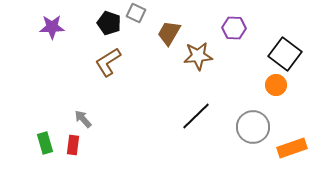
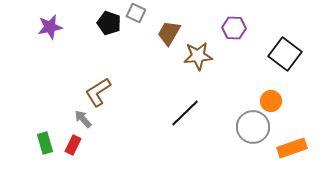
purple star: moved 2 px left; rotated 10 degrees counterclockwise
brown L-shape: moved 10 px left, 30 px down
orange circle: moved 5 px left, 16 px down
black line: moved 11 px left, 3 px up
red rectangle: rotated 18 degrees clockwise
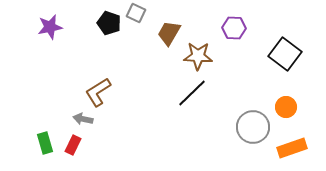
brown star: rotated 8 degrees clockwise
orange circle: moved 15 px right, 6 px down
black line: moved 7 px right, 20 px up
gray arrow: rotated 36 degrees counterclockwise
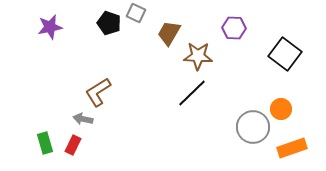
orange circle: moved 5 px left, 2 px down
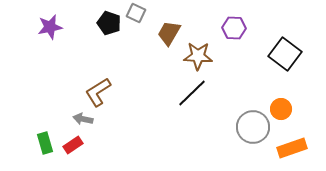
red rectangle: rotated 30 degrees clockwise
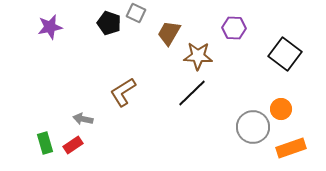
brown L-shape: moved 25 px right
orange rectangle: moved 1 px left
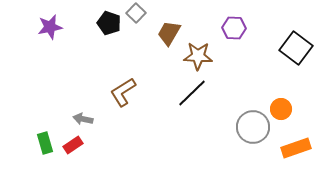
gray square: rotated 18 degrees clockwise
black square: moved 11 px right, 6 px up
orange rectangle: moved 5 px right
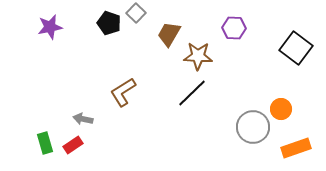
brown trapezoid: moved 1 px down
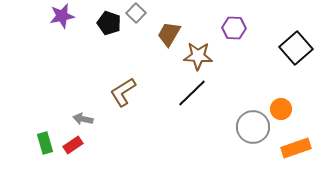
purple star: moved 12 px right, 11 px up
black square: rotated 12 degrees clockwise
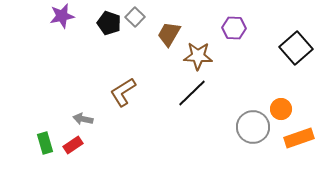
gray square: moved 1 px left, 4 px down
orange rectangle: moved 3 px right, 10 px up
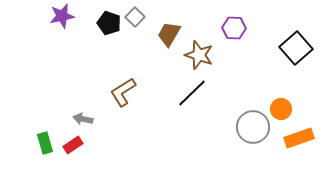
brown star: moved 1 px right, 1 px up; rotated 16 degrees clockwise
